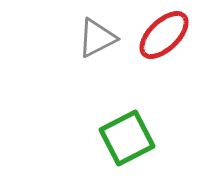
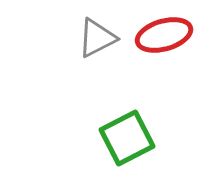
red ellipse: rotated 28 degrees clockwise
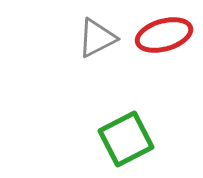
green square: moved 1 px left, 1 px down
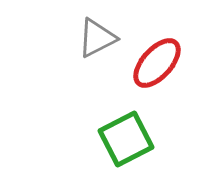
red ellipse: moved 7 px left, 28 px down; rotated 32 degrees counterclockwise
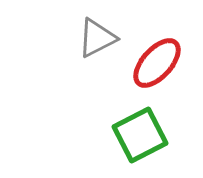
green square: moved 14 px right, 4 px up
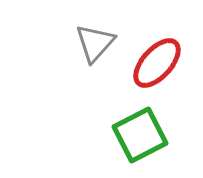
gray triangle: moved 2 px left, 5 px down; rotated 21 degrees counterclockwise
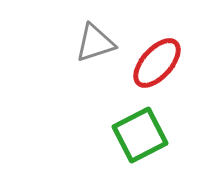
gray triangle: rotated 30 degrees clockwise
